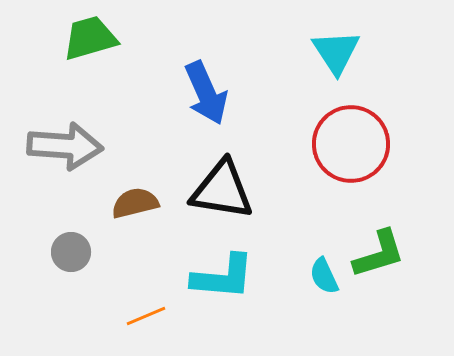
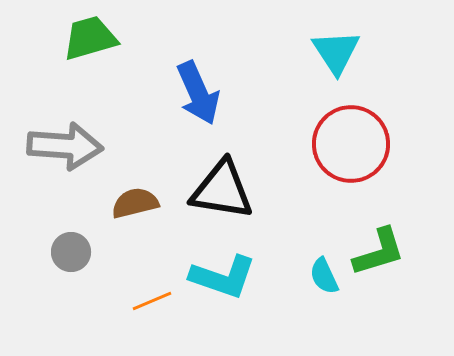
blue arrow: moved 8 px left
green L-shape: moved 2 px up
cyan L-shape: rotated 14 degrees clockwise
orange line: moved 6 px right, 15 px up
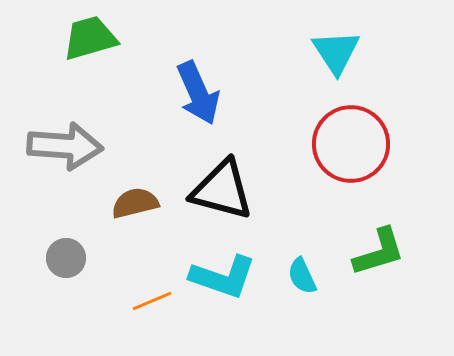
black triangle: rotated 6 degrees clockwise
gray circle: moved 5 px left, 6 px down
cyan semicircle: moved 22 px left
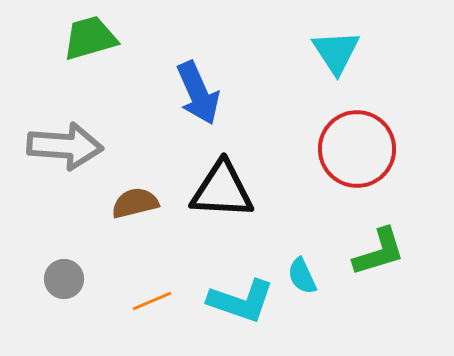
red circle: moved 6 px right, 5 px down
black triangle: rotated 12 degrees counterclockwise
gray circle: moved 2 px left, 21 px down
cyan L-shape: moved 18 px right, 24 px down
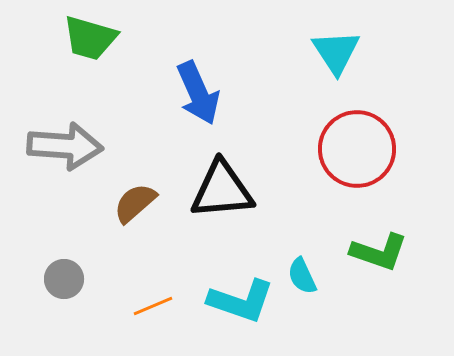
green trapezoid: rotated 148 degrees counterclockwise
black triangle: rotated 8 degrees counterclockwise
brown semicircle: rotated 27 degrees counterclockwise
green L-shape: rotated 36 degrees clockwise
orange line: moved 1 px right, 5 px down
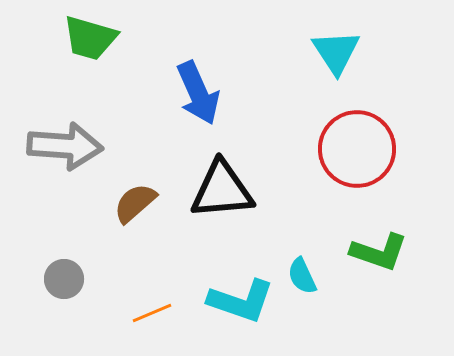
orange line: moved 1 px left, 7 px down
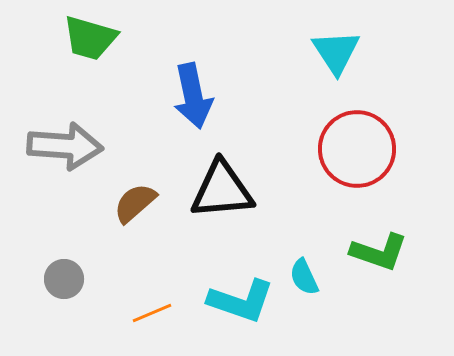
blue arrow: moved 5 px left, 3 px down; rotated 12 degrees clockwise
cyan semicircle: moved 2 px right, 1 px down
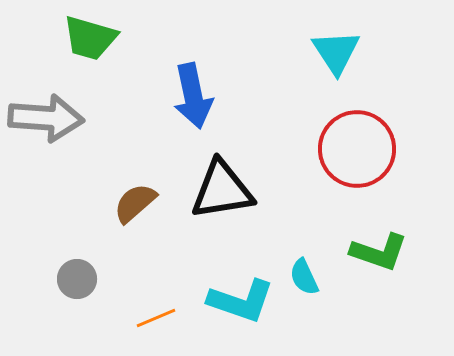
gray arrow: moved 19 px left, 28 px up
black triangle: rotated 4 degrees counterclockwise
gray circle: moved 13 px right
orange line: moved 4 px right, 5 px down
